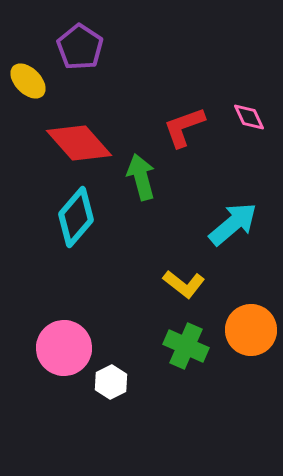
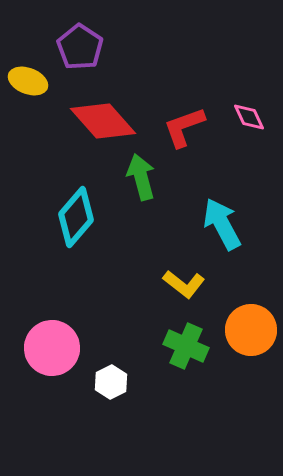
yellow ellipse: rotated 24 degrees counterclockwise
red diamond: moved 24 px right, 22 px up
cyan arrow: moved 11 px left; rotated 78 degrees counterclockwise
pink circle: moved 12 px left
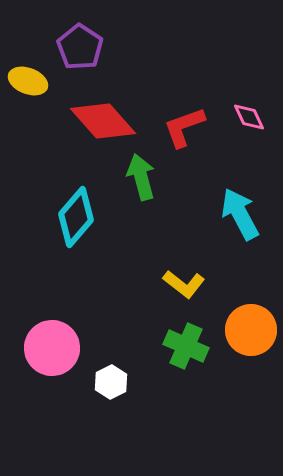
cyan arrow: moved 18 px right, 10 px up
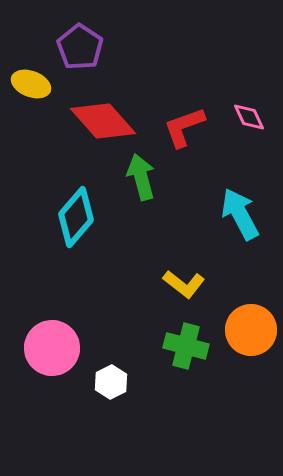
yellow ellipse: moved 3 px right, 3 px down
green cross: rotated 9 degrees counterclockwise
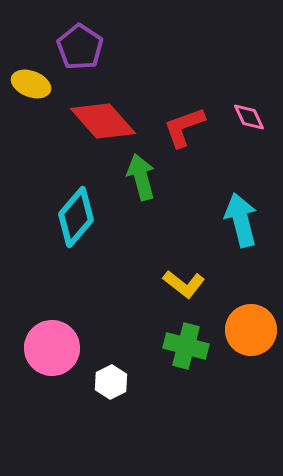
cyan arrow: moved 1 px right, 6 px down; rotated 14 degrees clockwise
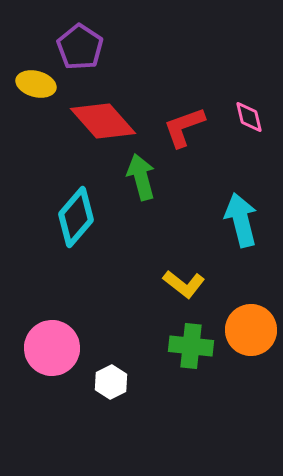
yellow ellipse: moved 5 px right; rotated 6 degrees counterclockwise
pink diamond: rotated 12 degrees clockwise
green cross: moved 5 px right; rotated 9 degrees counterclockwise
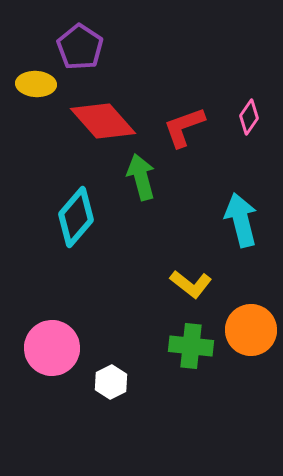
yellow ellipse: rotated 12 degrees counterclockwise
pink diamond: rotated 48 degrees clockwise
yellow L-shape: moved 7 px right
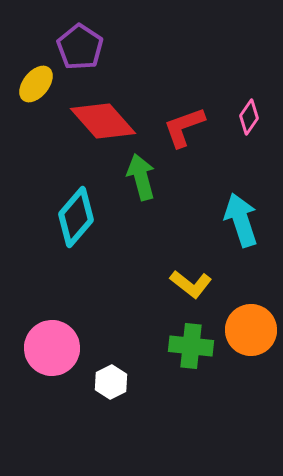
yellow ellipse: rotated 54 degrees counterclockwise
cyan arrow: rotated 4 degrees counterclockwise
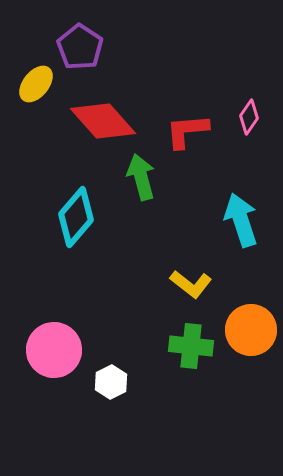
red L-shape: moved 3 px right, 4 px down; rotated 15 degrees clockwise
pink circle: moved 2 px right, 2 px down
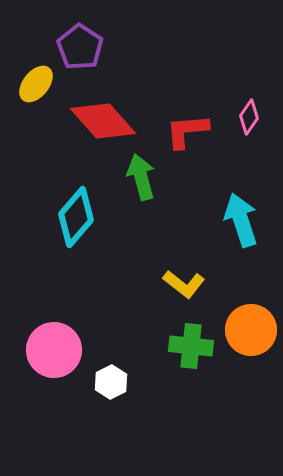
yellow L-shape: moved 7 px left
